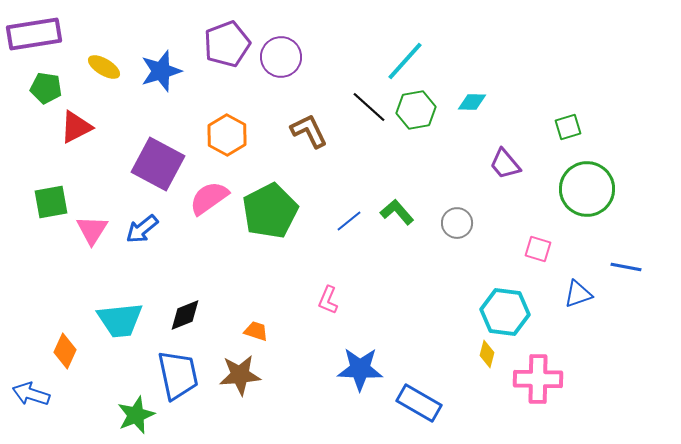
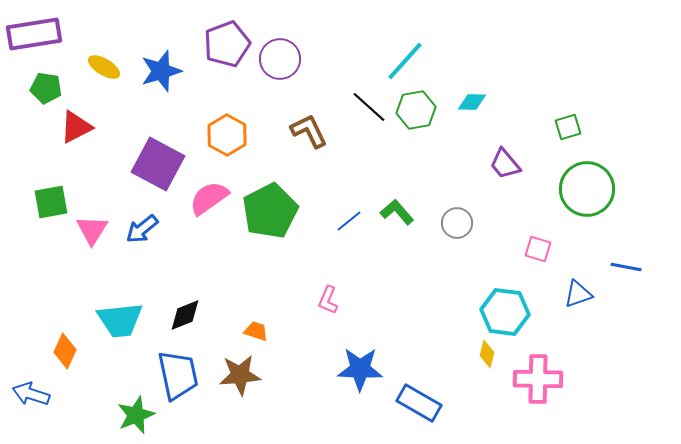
purple circle at (281, 57): moved 1 px left, 2 px down
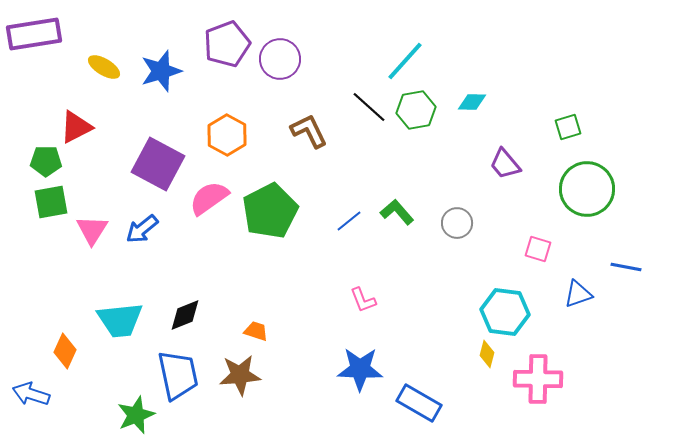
green pentagon at (46, 88): moved 73 px down; rotated 8 degrees counterclockwise
pink L-shape at (328, 300): moved 35 px right; rotated 44 degrees counterclockwise
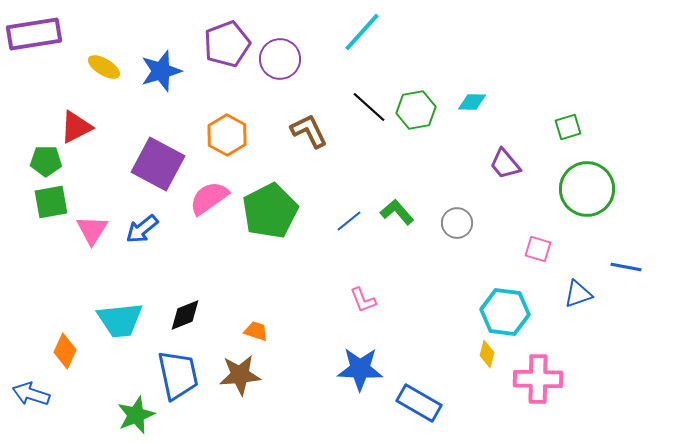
cyan line at (405, 61): moved 43 px left, 29 px up
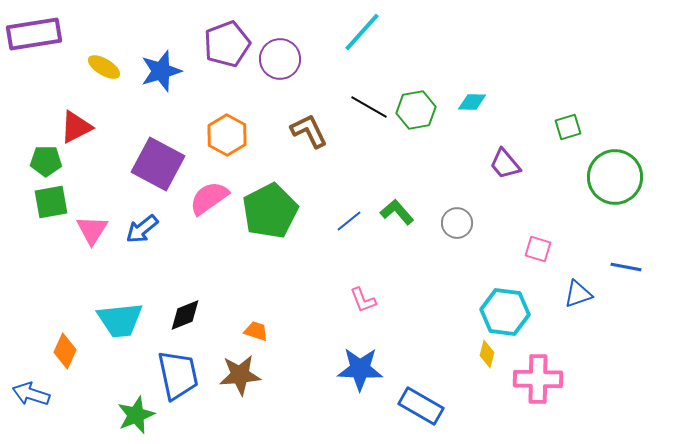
black line at (369, 107): rotated 12 degrees counterclockwise
green circle at (587, 189): moved 28 px right, 12 px up
blue rectangle at (419, 403): moved 2 px right, 3 px down
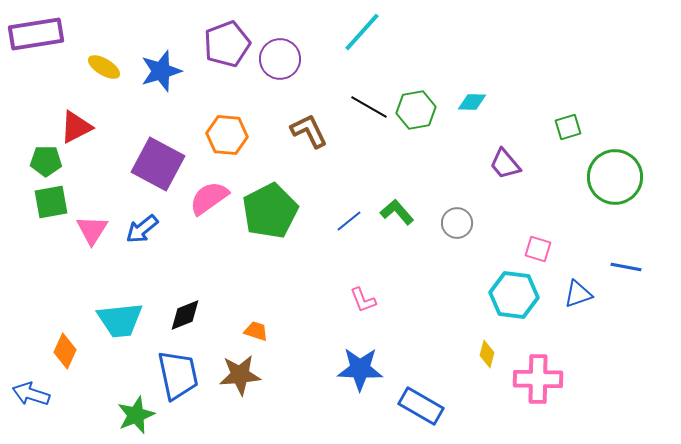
purple rectangle at (34, 34): moved 2 px right
orange hexagon at (227, 135): rotated 24 degrees counterclockwise
cyan hexagon at (505, 312): moved 9 px right, 17 px up
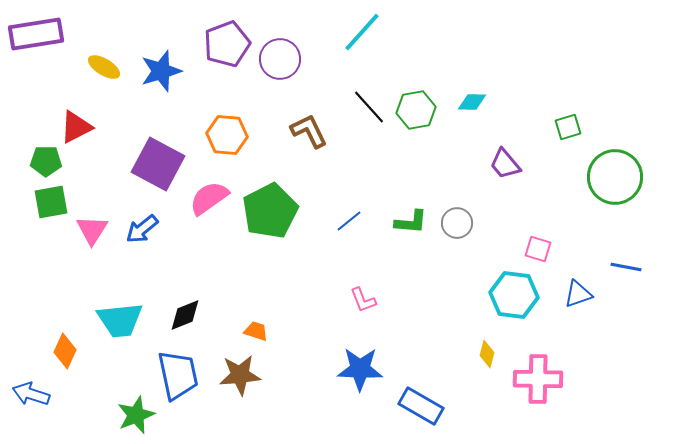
black line at (369, 107): rotated 18 degrees clockwise
green L-shape at (397, 212): moved 14 px right, 10 px down; rotated 136 degrees clockwise
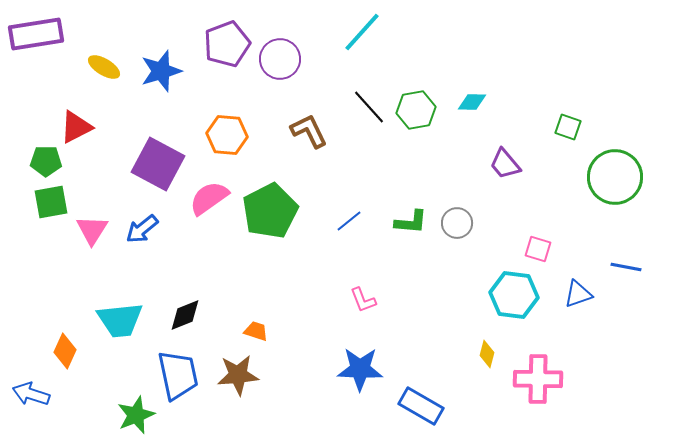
green square at (568, 127): rotated 36 degrees clockwise
brown star at (240, 375): moved 2 px left
